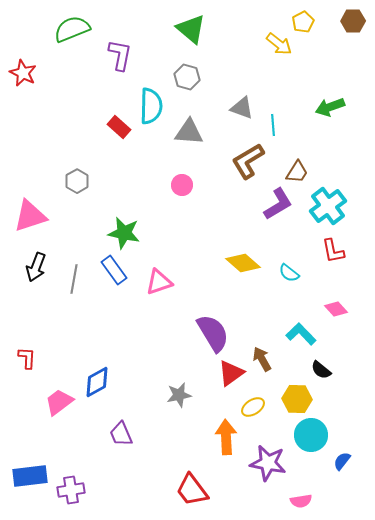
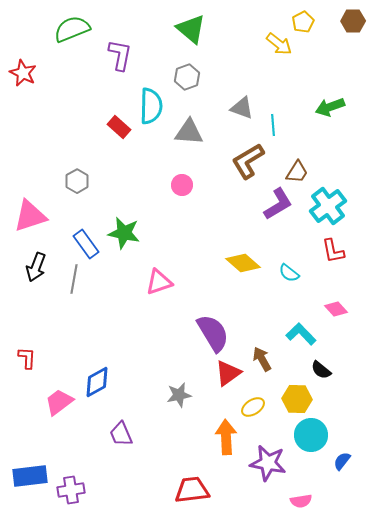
gray hexagon at (187, 77): rotated 25 degrees clockwise
blue rectangle at (114, 270): moved 28 px left, 26 px up
red triangle at (231, 373): moved 3 px left
red trapezoid at (192, 490): rotated 120 degrees clockwise
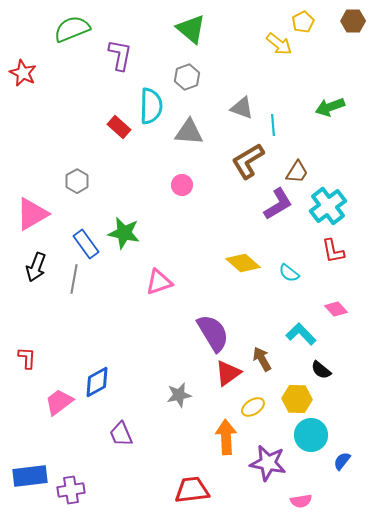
pink triangle at (30, 216): moved 2 px right, 2 px up; rotated 12 degrees counterclockwise
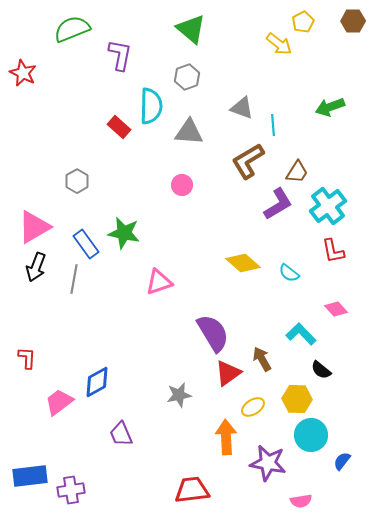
pink triangle at (32, 214): moved 2 px right, 13 px down
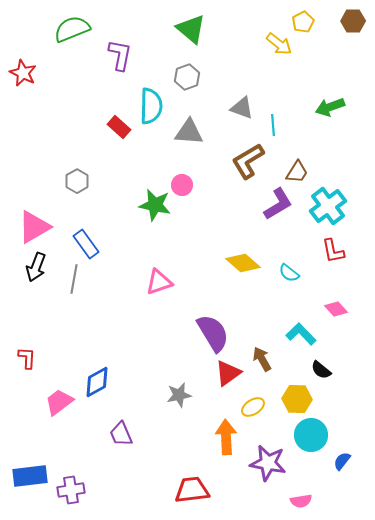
green star at (124, 233): moved 31 px right, 28 px up
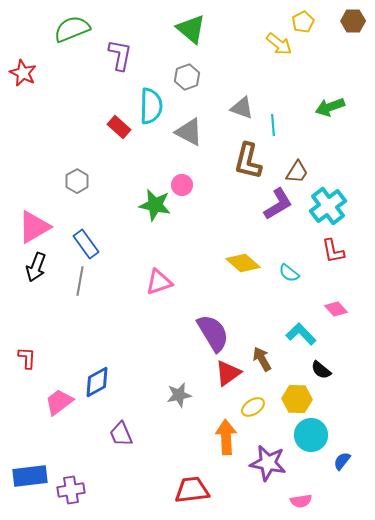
gray triangle at (189, 132): rotated 24 degrees clockwise
brown L-shape at (248, 161): rotated 45 degrees counterclockwise
gray line at (74, 279): moved 6 px right, 2 px down
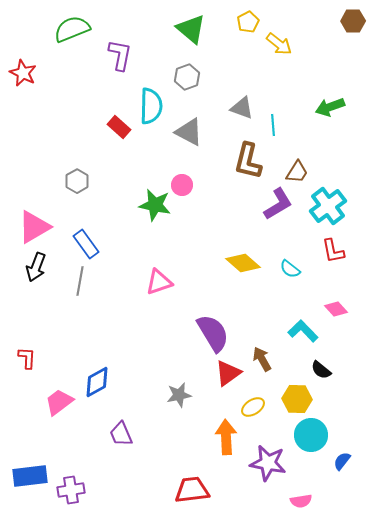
yellow pentagon at (303, 22): moved 55 px left
cyan semicircle at (289, 273): moved 1 px right, 4 px up
cyan L-shape at (301, 334): moved 2 px right, 3 px up
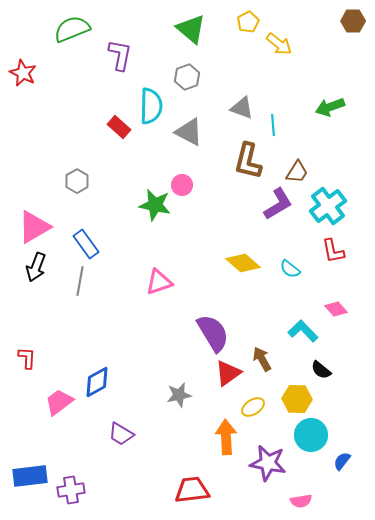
purple trapezoid at (121, 434): rotated 36 degrees counterclockwise
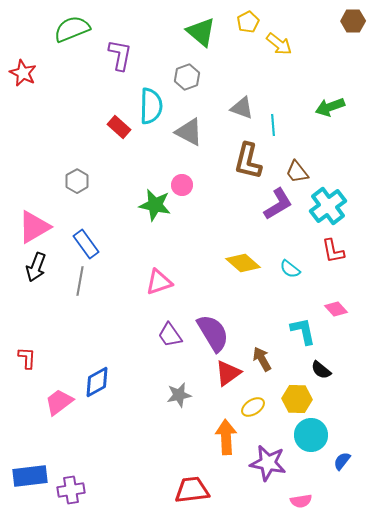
green triangle at (191, 29): moved 10 px right, 3 px down
brown trapezoid at (297, 172): rotated 110 degrees clockwise
cyan L-shape at (303, 331): rotated 32 degrees clockwise
purple trapezoid at (121, 434): moved 49 px right, 99 px up; rotated 24 degrees clockwise
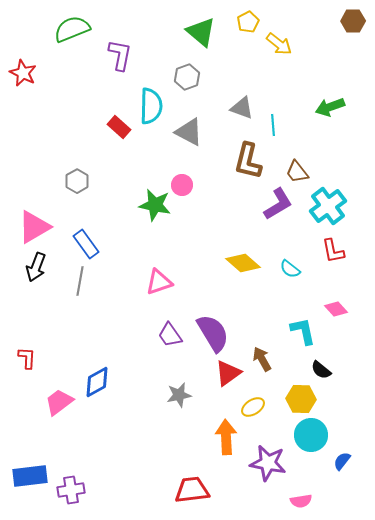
yellow hexagon at (297, 399): moved 4 px right
